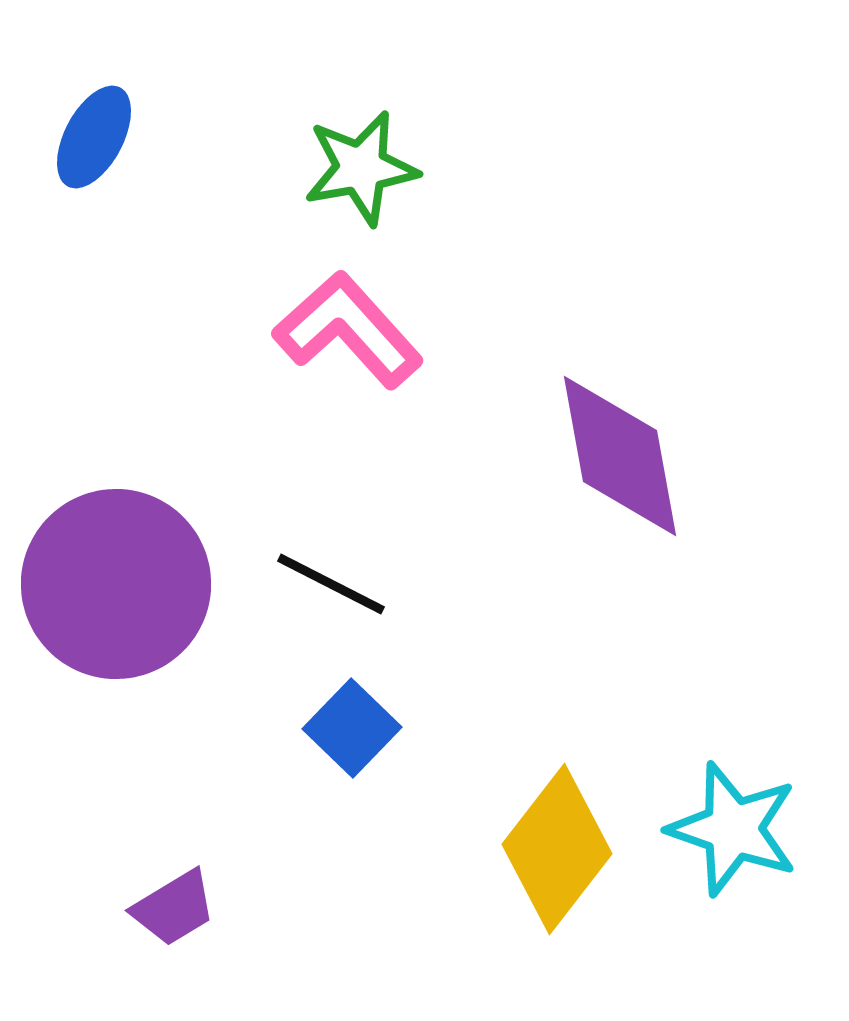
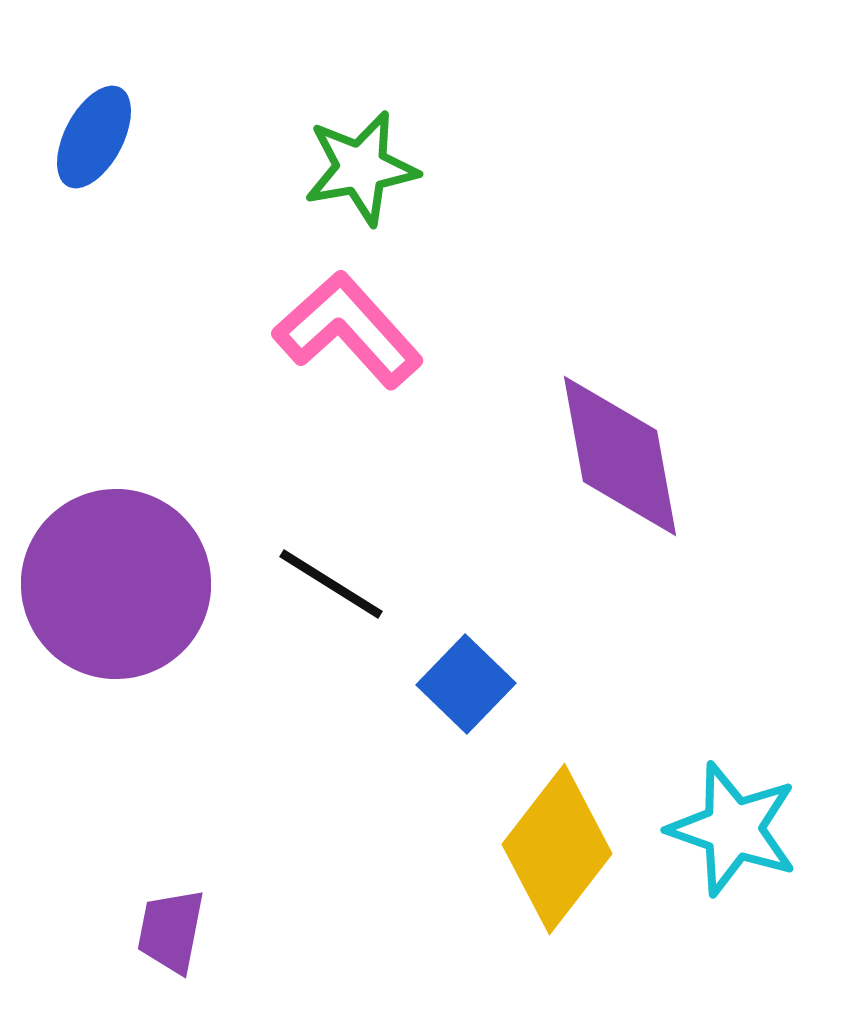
black line: rotated 5 degrees clockwise
blue square: moved 114 px right, 44 px up
purple trapezoid: moved 3 px left, 23 px down; rotated 132 degrees clockwise
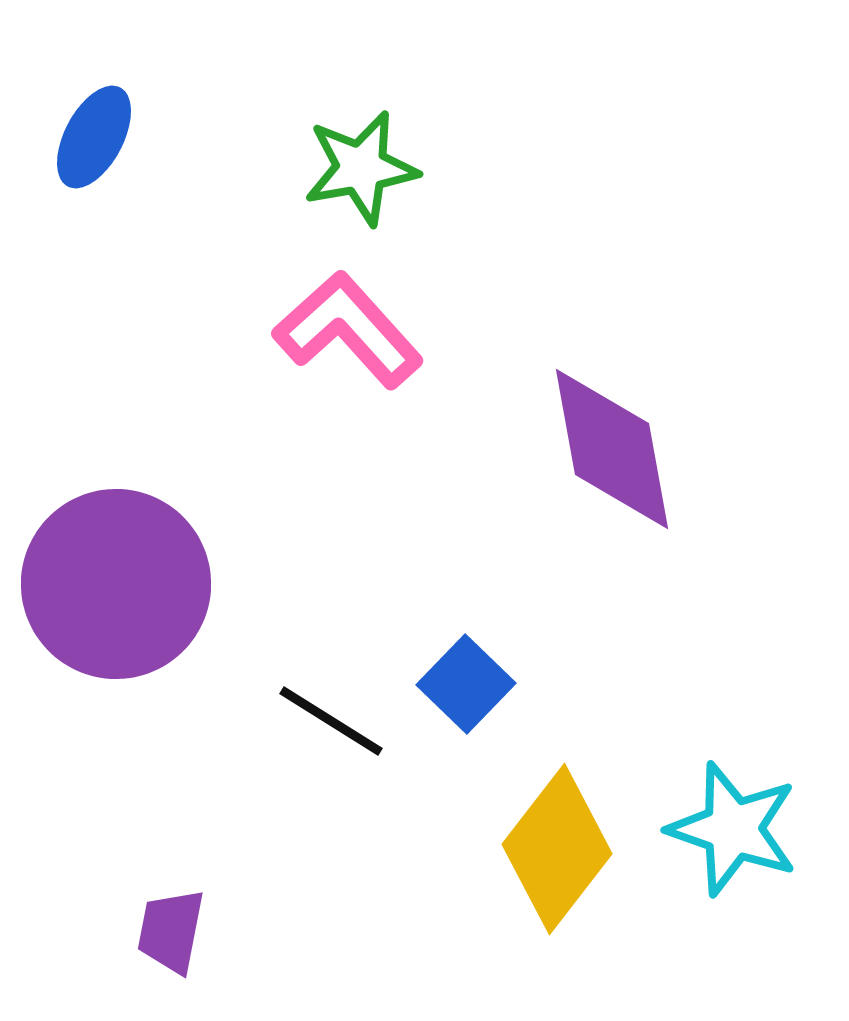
purple diamond: moved 8 px left, 7 px up
black line: moved 137 px down
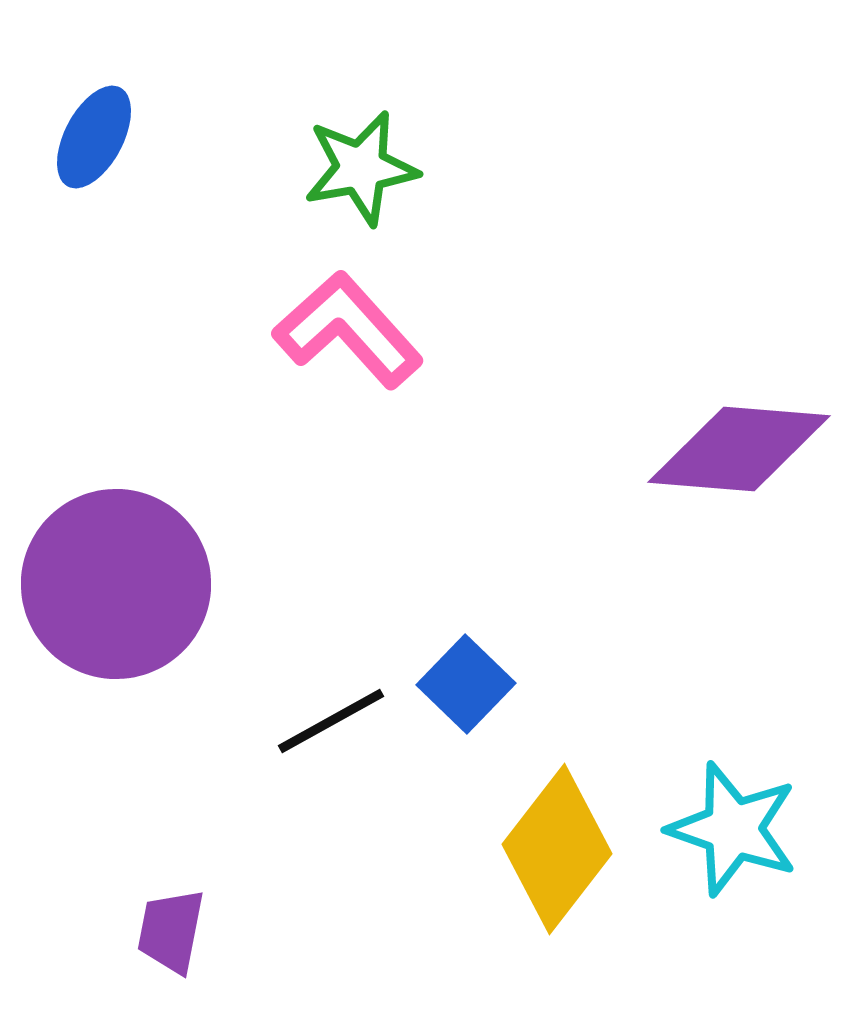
purple diamond: moved 127 px right; rotated 75 degrees counterclockwise
black line: rotated 61 degrees counterclockwise
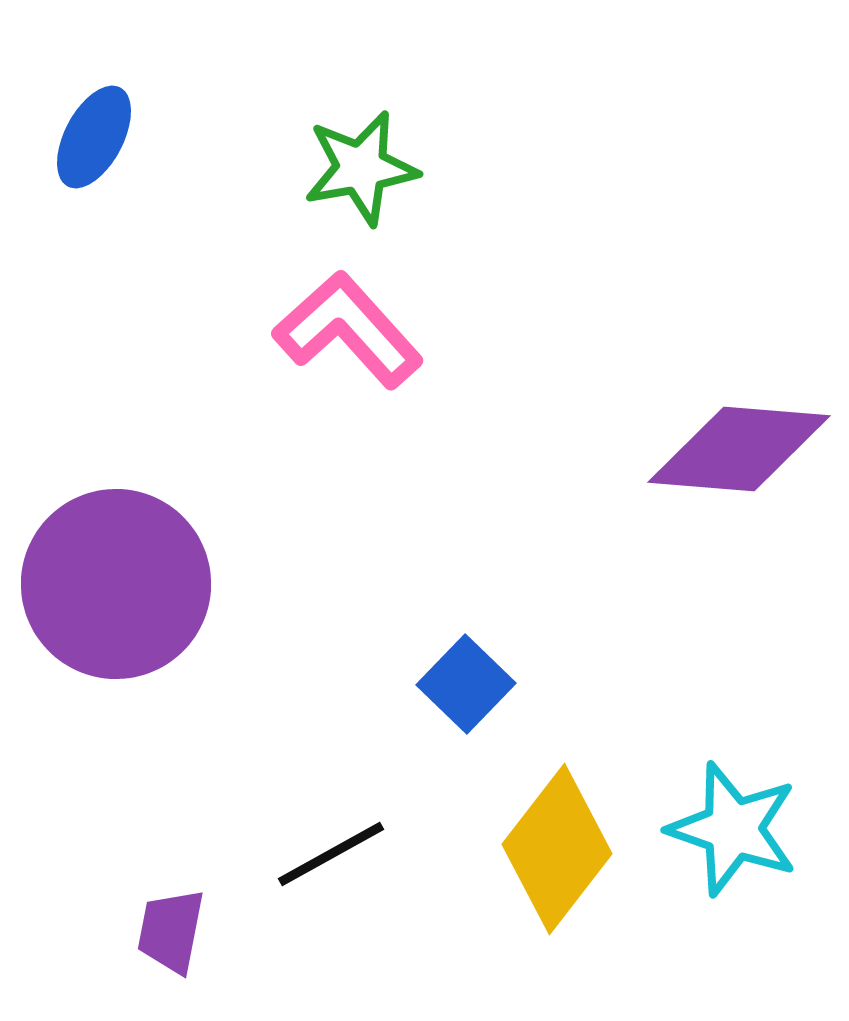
black line: moved 133 px down
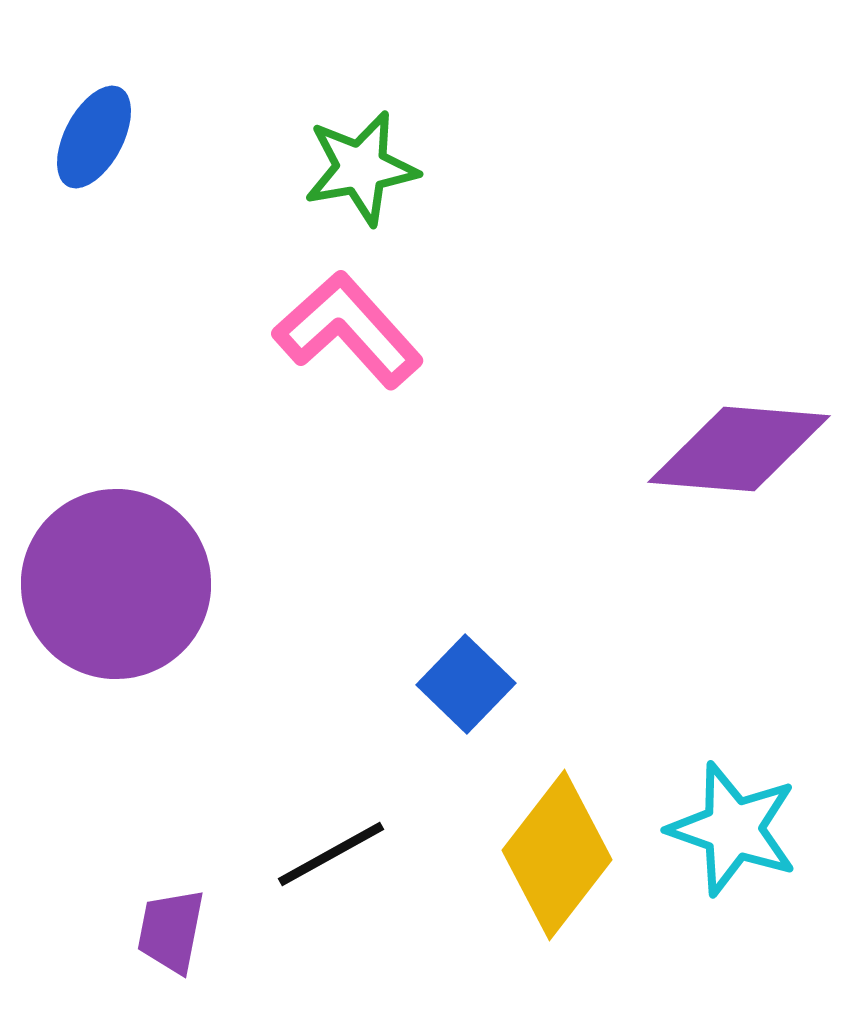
yellow diamond: moved 6 px down
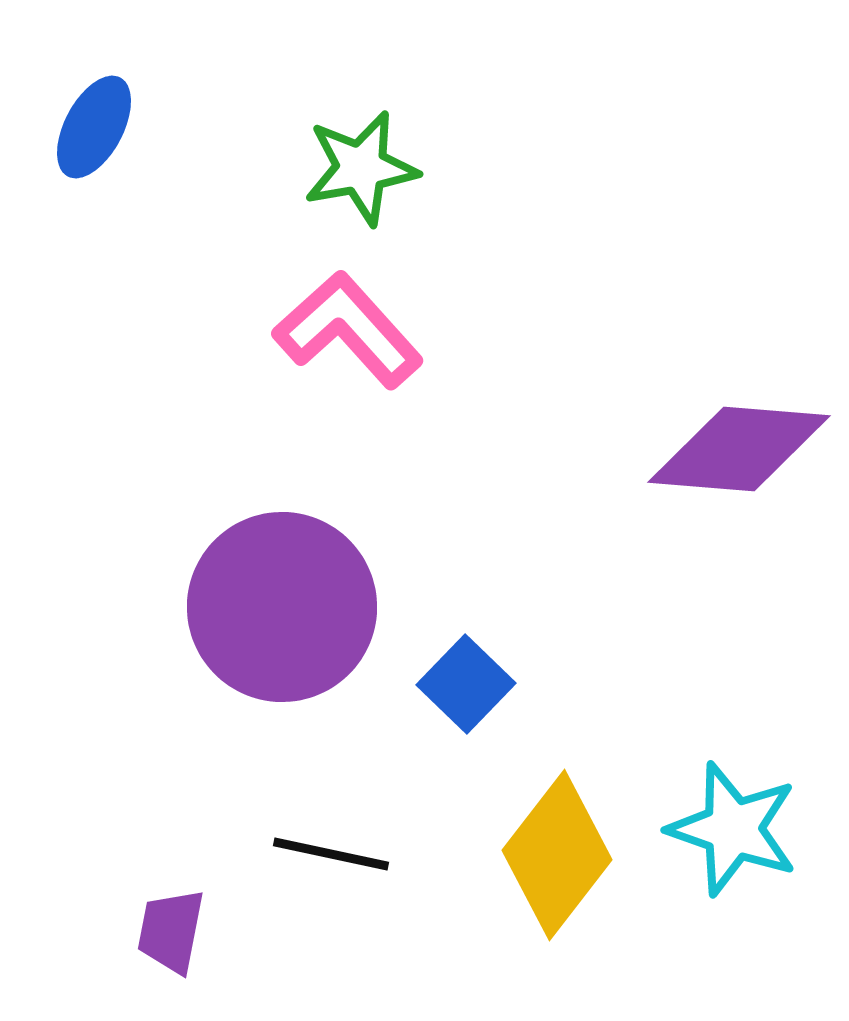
blue ellipse: moved 10 px up
purple circle: moved 166 px right, 23 px down
black line: rotated 41 degrees clockwise
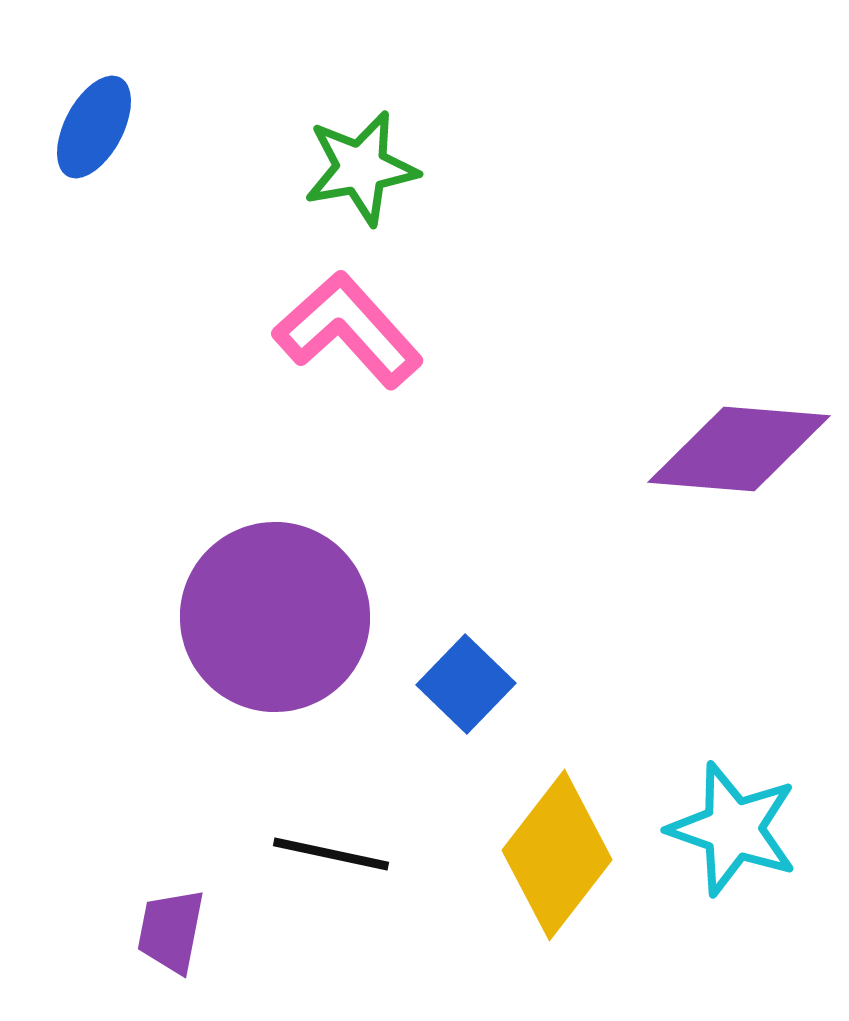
purple circle: moved 7 px left, 10 px down
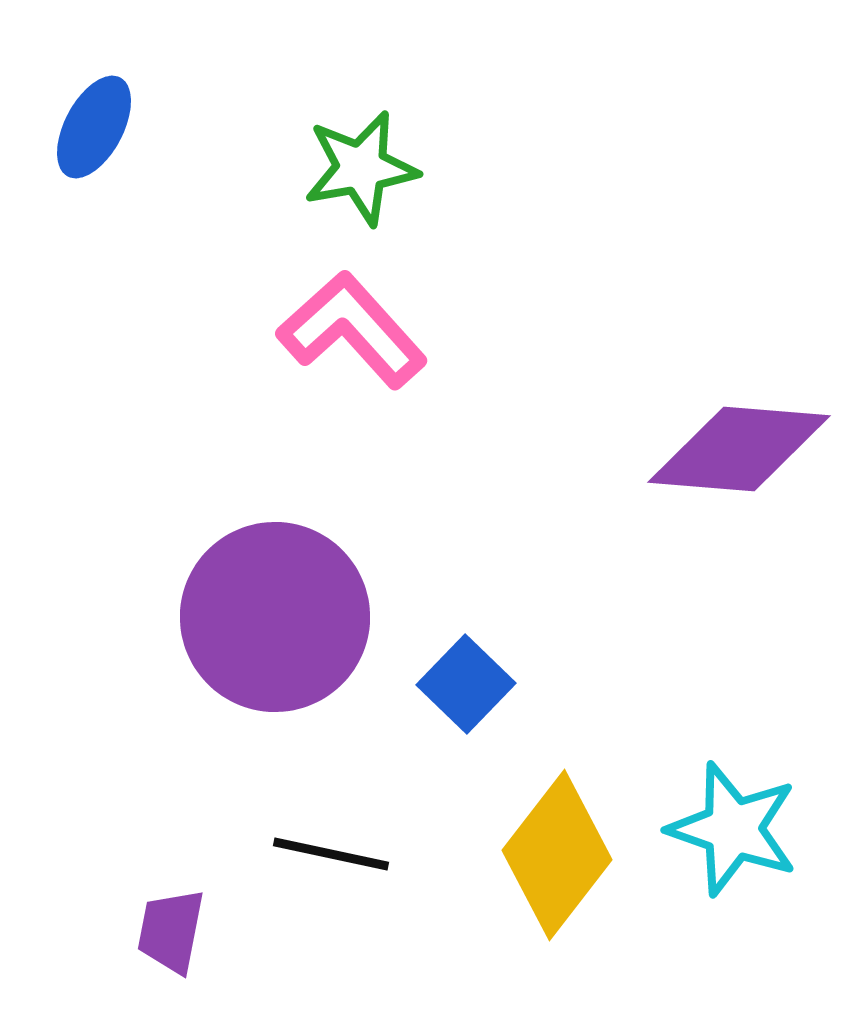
pink L-shape: moved 4 px right
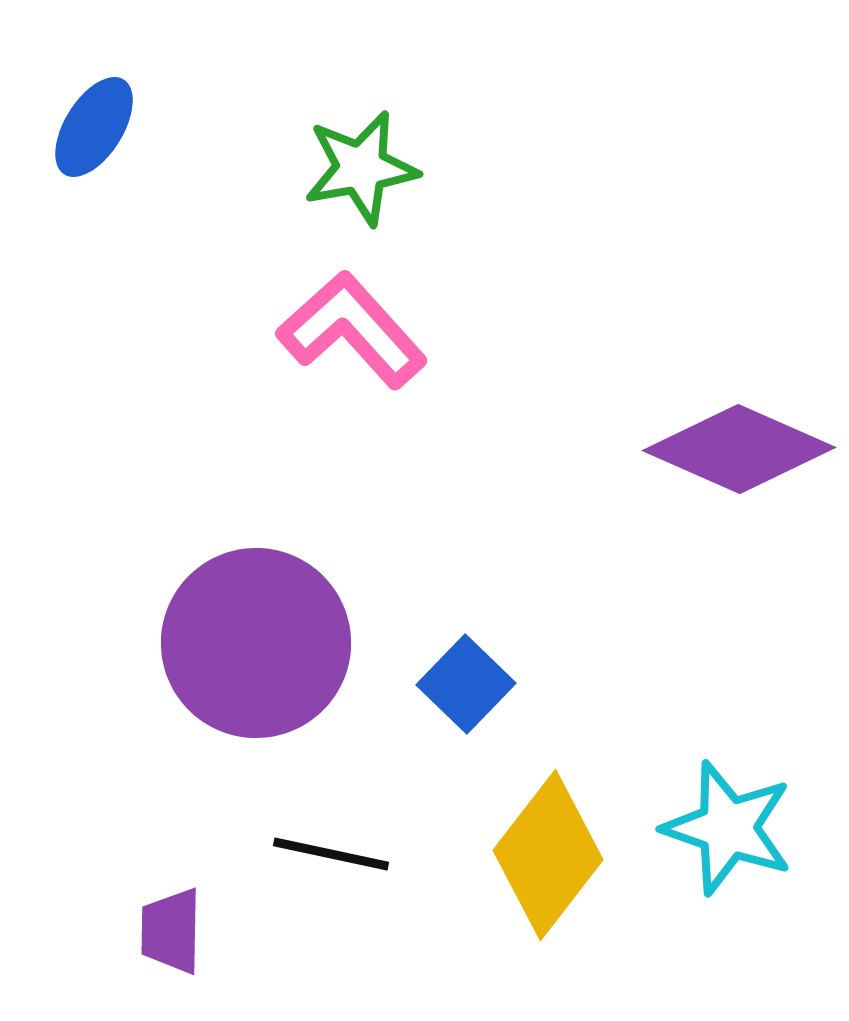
blue ellipse: rotated 4 degrees clockwise
purple diamond: rotated 19 degrees clockwise
purple circle: moved 19 px left, 26 px down
cyan star: moved 5 px left, 1 px up
yellow diamond: moved 9 px left
purple trapezoid: rotated 10 degrees counterclockwise
